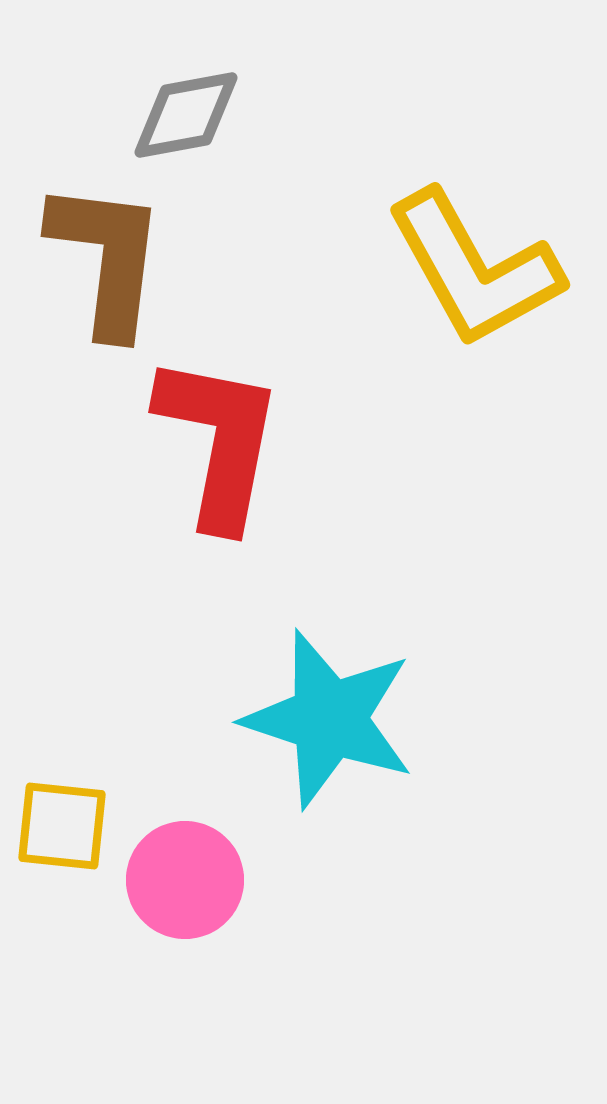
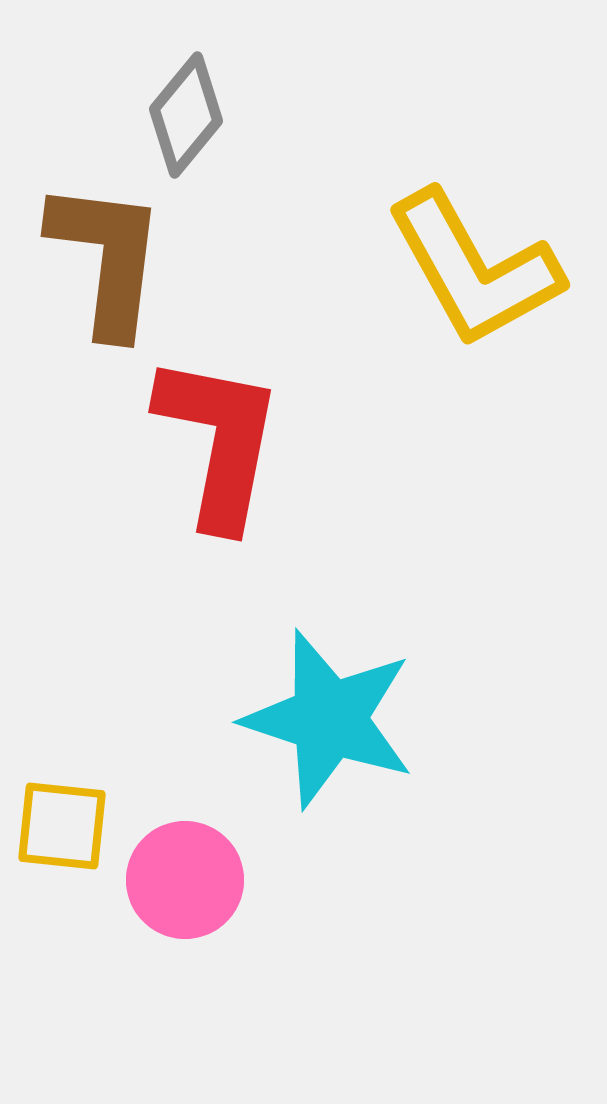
gray diamond: rotated 40 degrees counterclockwise
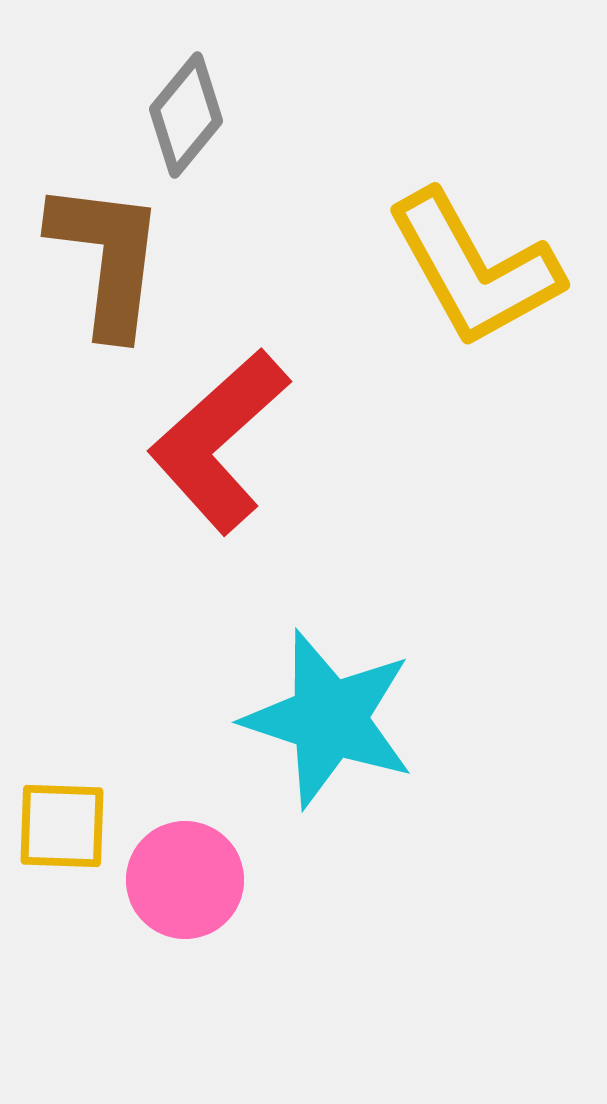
red L-shape: rotated 143 degrees counterclockwise
yellow square: rotated 4 degrees counterclockwise
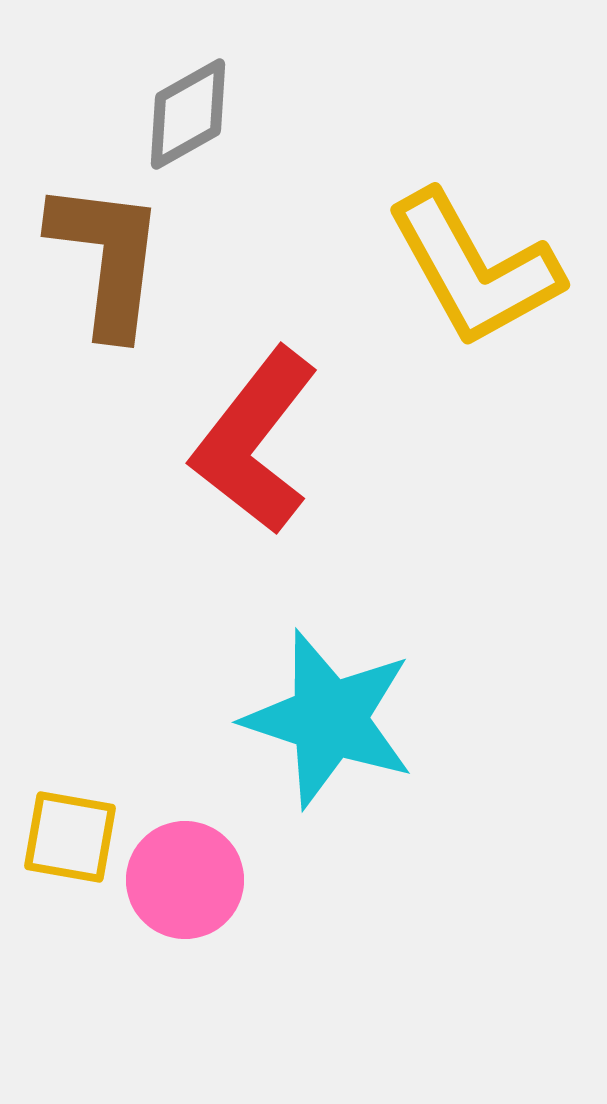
gray diamond: moved 2 px right, 1 px up; rotated 21 degrees clockwise
red L-shape: moved 36 px right; rotated 10 degrees counterclockwise
yellow square: moved 8 px right, 11 px down; rotated 8 degrees clockwise
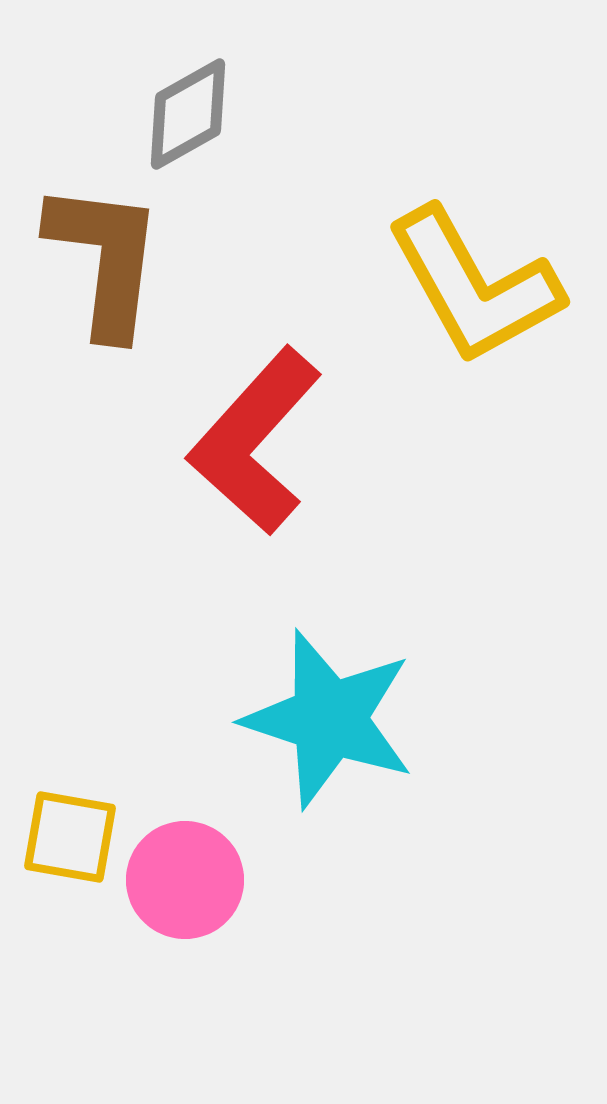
brown L-shape: moved 2 px left, 1 px down
yellow L-shape: moved 17 px down
red L-shape: rotated 4 degrees clockwise
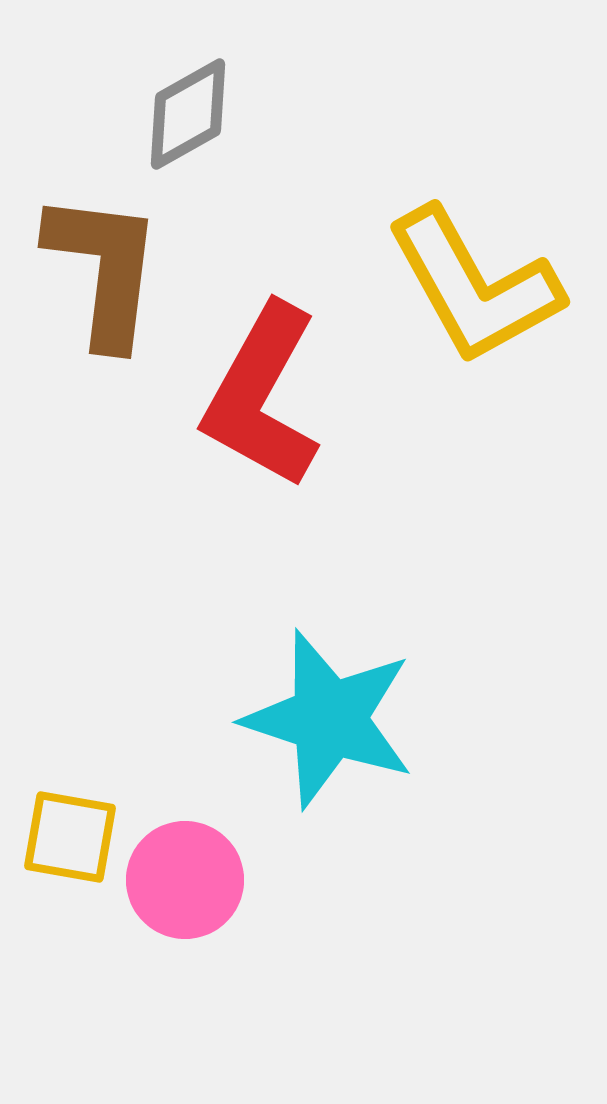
brown L-shape: moved 1 px left, 10 px down
red L-shape: moved 7 px right, 45 px up; rotated 13 degrees counterclockwise
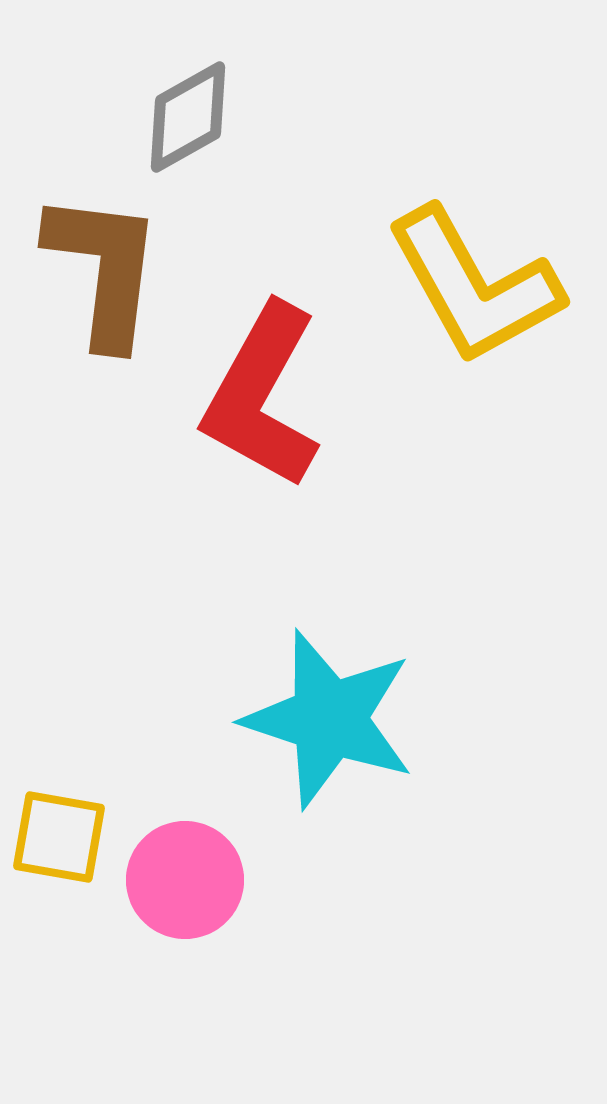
gray diamond: moved 3 px down
yellow square: moved 11 px left
